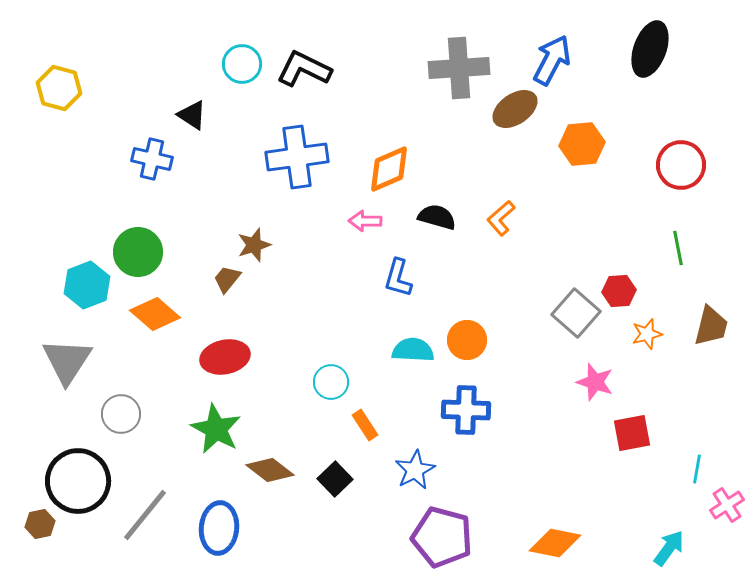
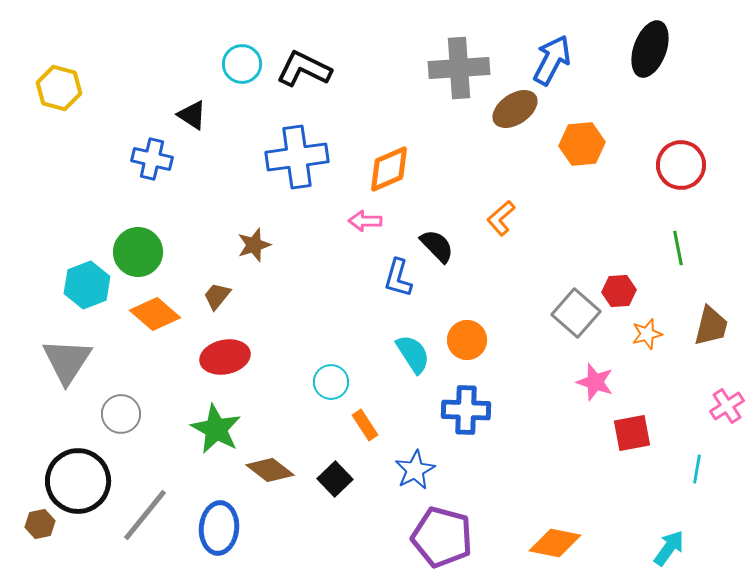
black semicircle at (437, 217): moved 29 px down; rotated 30 degrees clockwise
brown trapezoid at (227, 279): moved 10 px left, 17 px down
cyan semicircle at (413, 350): moved 4 px down; rotated 54 degrees clockwise
pink cross at (727, 505): moved 99 px up
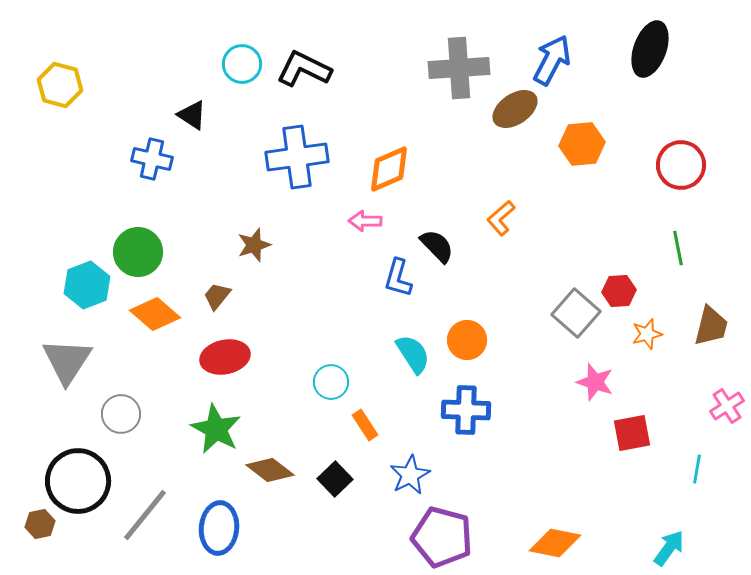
yellow hexagon at (59, 88): moved 1 px right, 3 px up
blue star at (415, 470): moved 5 px left, 5 px down
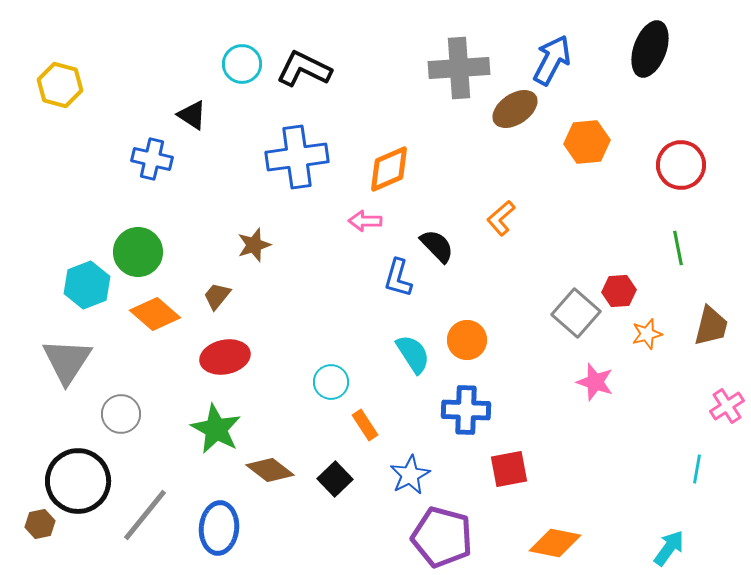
orange hexagon at (582, 144): moved 5 px right, 2 px up
red square at (632, 433): moved 123 px left, 36 px down
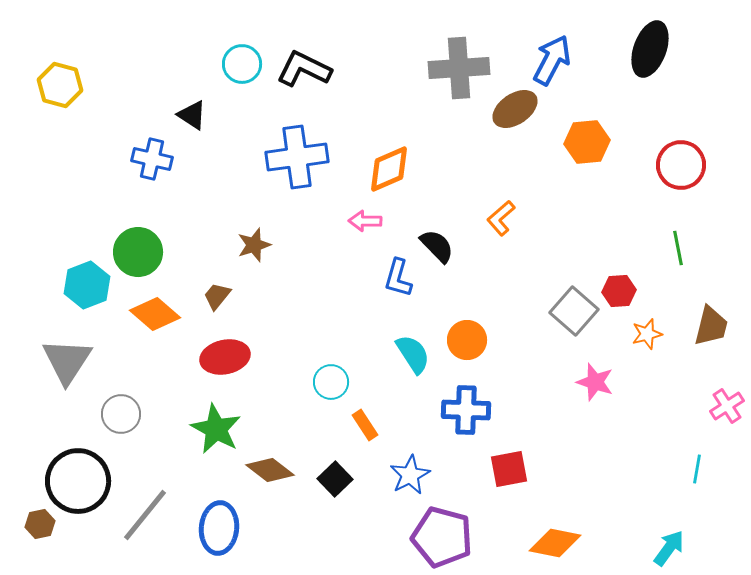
gray square at (576, 313): moved 2 px left, 2 px up
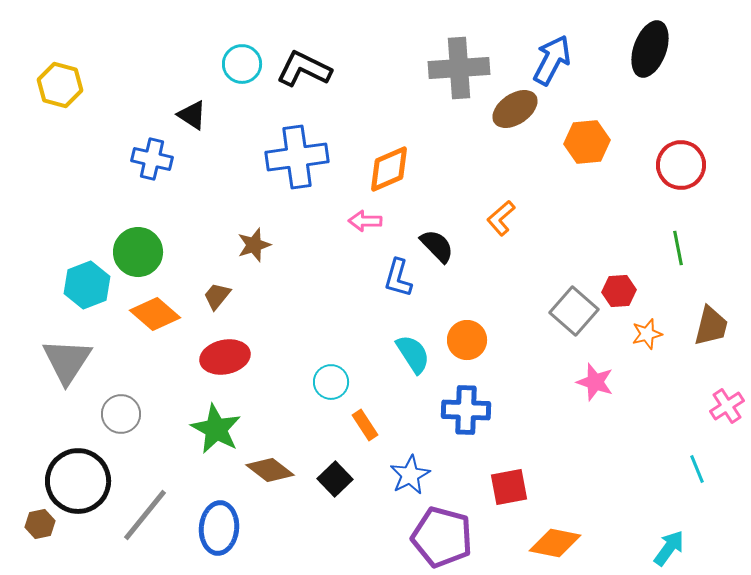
red square at (509, 469): moved 18 px down
cyan line at (697, 469): rotated 32 degrees counterclockwise
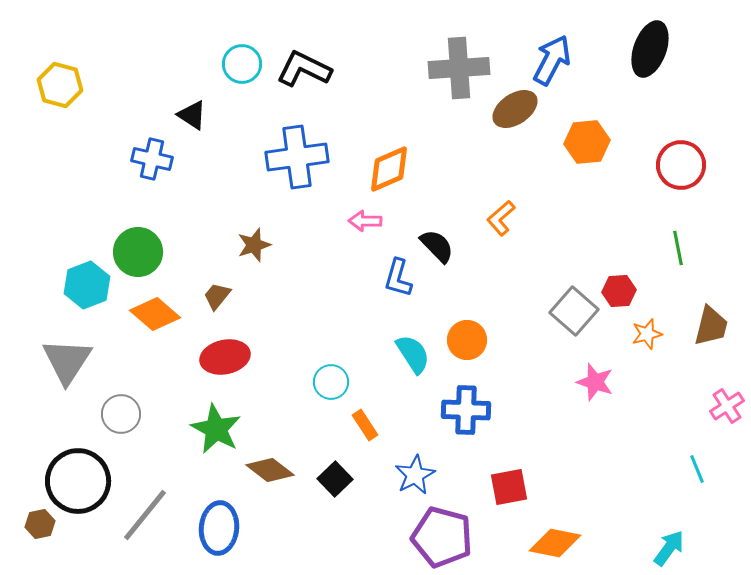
blue star at (410, 475): moved 5 px right
